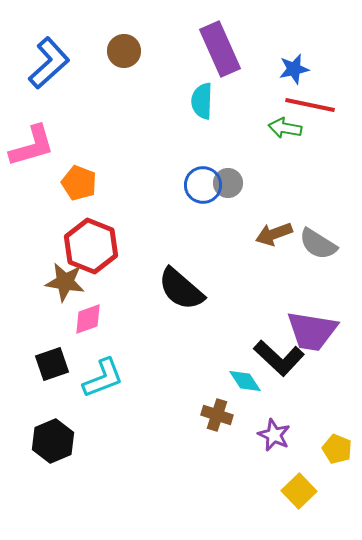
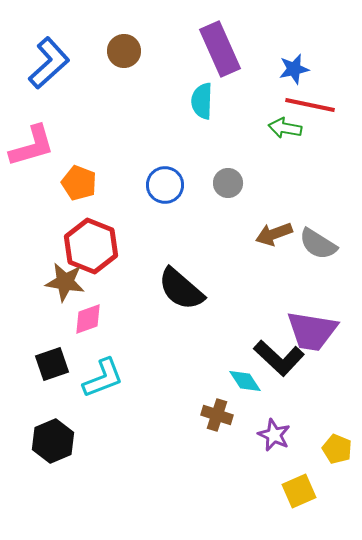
blue circle: moved 38 px left
yellow square: rotated 20 degrees clockwise
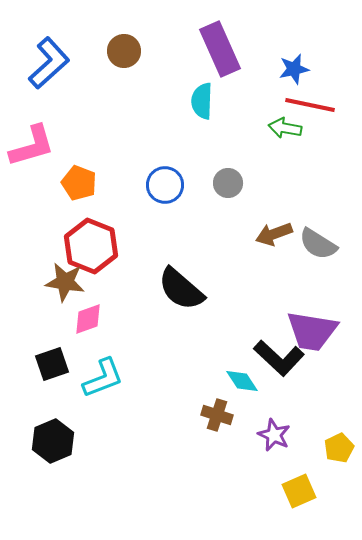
cyan diamond: moved 3 px left
yellow pentagon: moved 2 px right, 1 px up; rotated 24 degrees clockwise
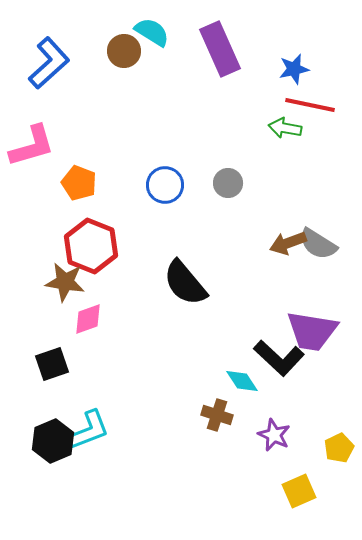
cyan semicircle: moved 50 px left, 69 px up; rotated 120 degrees clockwise
brown arrow: moved 14 px right, 9 px down
black semicircle: moved 4 px right, 6 px up; rotated 9 degrees clockwise
cyan L-shape: moved 14 px left, 52 px down
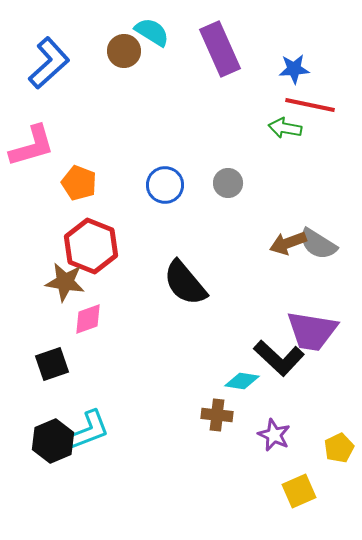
blue star: rotated 8 degrees clockwise
cyan diamond: rotated 48 degrees counterclockwise
brown cross: rotated 12 degrees counterclockwise
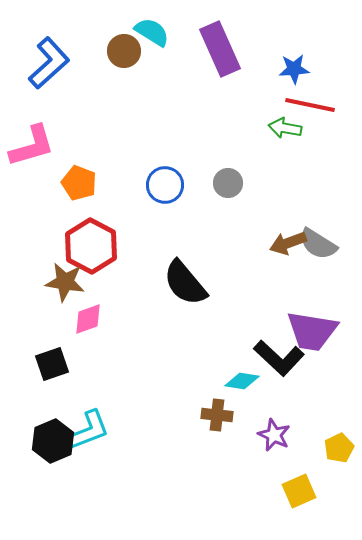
red hexagon: rotated 6 degrees clockwise
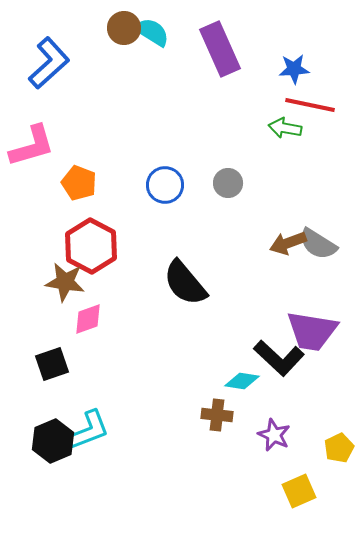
brown circle: moved 23 px up
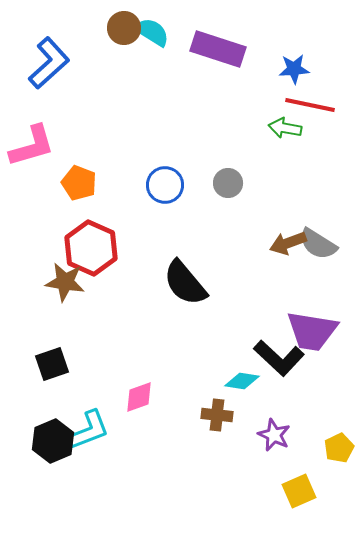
purple rectangle: moved 2 px left; rotated 48 degrees counterclockwise
red hexagon: moved 2 px down; rotated 4 degrees counterclockwise
pink diamond: moved 51 px right, 78 px down
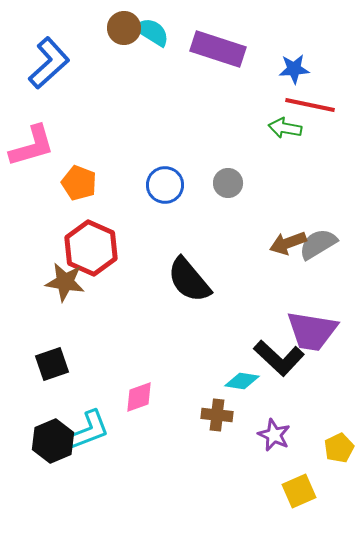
gray semicircle: rotated 117 degrees clockwise
black semicircle: moved 4 px right, 3 px up
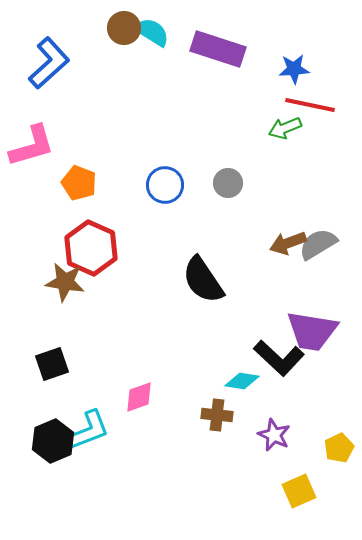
green arrow: rotated 32 degrees counterclockwise
black semicircle: moved 14 px right; rotated 6 degrees clockwise
